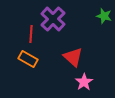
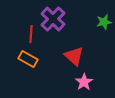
green star: moved 6 px down; rotated 28 degrees counterclockwise
red triangle: moved 1 px right, 1 px up
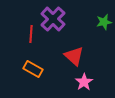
orange rectangle: moved 5 px right, 10 px down
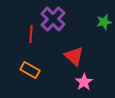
orange rectangle: moved 3 px left, 1 px down
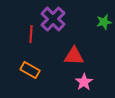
red triangle: rotated 40 degrees counterclockwise
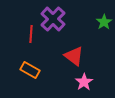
green star: rotated 21 degrees counterclockwise
red triangle: rotated 35 degrees clockwise
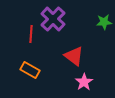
green star: rotated 28 degrees clockwise
